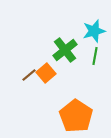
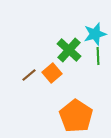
cyan star: moved 1 px right, 3 px down
green cross: moved 4 px right; rotated 10 degrees counterclockwise
green line: moved 3 px right; rotated 12 degrees counterclockwise
orange square: moved 6 px right
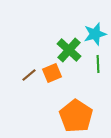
green line: moved 8 px down
orange square: rotated 18 degrees clockwise
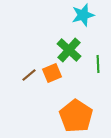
cyan star: moved 12 px left, 19 px up
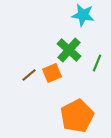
cyan star: rotated 25 degrees clockwise
green line: moved 1 px left, 1 px up; rotated 24 degrees clockwise
orange pentagon: moved 1 px right; rotated 12 degrees clockwise
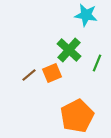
cyan star: moved 3 px right
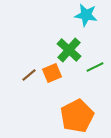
green line: moved 2 px left, 4 px down; rotated 42 degrees clockwise
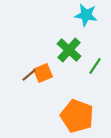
green line: moved 1 px up; rotated 30 degrees counterclockwise
orange square: moved 9 px left
orange pentagon: rotated 24 degrees counterclockwise
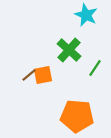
cyan star: rotated 15 degrees clockwise
green line: moved 2 px down
orange square: moved 2 px down; rotated 12 degrees clockwise
orange pentagon: rotated 16 degrees counterclockwise
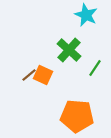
orange square: rotated 36 degrees clockwise
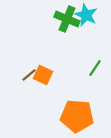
green cross: moved 2 px left, 31 px up; rotated 20 degrees counterclockwise
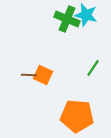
cyan star: rotated 10 degrees counterclockwise
green line: moved 2 px left
brown line: rotated 42 degrees clockwise
